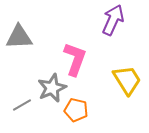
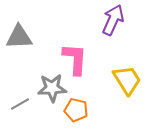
pink L-shape: rotated 16 degrees counterclockwise
gray star: rotated 20 degrees clockwise
gray line: moved 2 px left, 1 px up
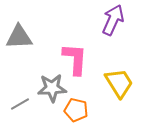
yellow trapezoid: moved 8 px left, 3 px down
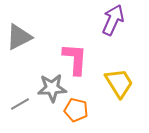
gray triangle: rotated 24 degrees counterclockwise
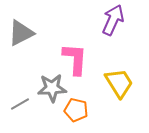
gray triangle: moved 2 px right, 4 px up
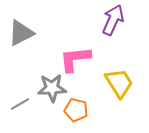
pink L-shape: rotated 100 degrees counterclockwise
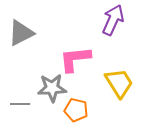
gray line: rotated 30 degrees clockwise
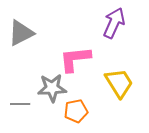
purple arrow: moved 1 px right, 3 px down
orange pentagon: moved 1 px down; rotated 25 degrees counterclockwise
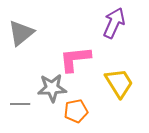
gray triangle: rotated 12 degrees counterclockwise
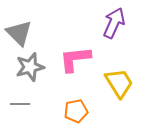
gray triangle: moved 2 px left; rotated 36 degrees counterclockwise
gray star: moved 22 px left, 21 px up; rotated 12 degrees counterclockwise
